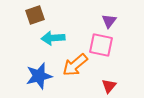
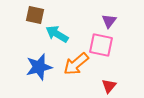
brown square: rotated 30 degrees clockwise
cyan arrow: moved 4 px right, 4 px up; rotated 35 degrees clockwise
orange arrow: moved 1 px right, 1 px up
blue star: moved 9 px up
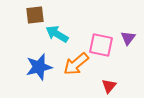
brown square: rotated 18 degrees counterclockwise
purple triangle: moved 19 px right, 17 px down
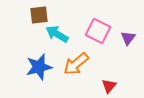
brown square: moved 4 px right
pink square: moved 3 px left, 14 px up; rotated 15 degrees clockwise
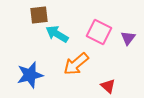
pink square: moved 1 px right, 1 px down
blue star: moved 9 px left, 8 px down
red triangle: moved 1 px left; rotated 28 degrees counterclockwise
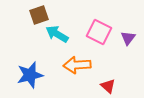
brown square: rotated 12 degrees counterclockwise
orange arrow: moved 1 px right, 1 px down; rotated 36 degrees clockwise
